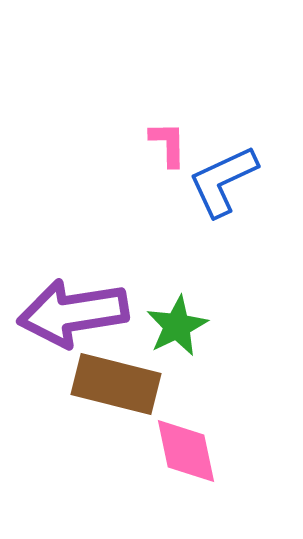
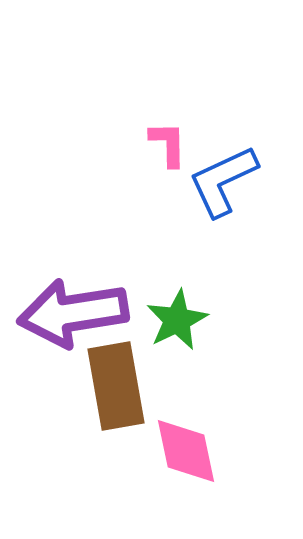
green star: moved 6 px up
brown rectangle: moved 2 px down; rotated 66 degrees clockwise
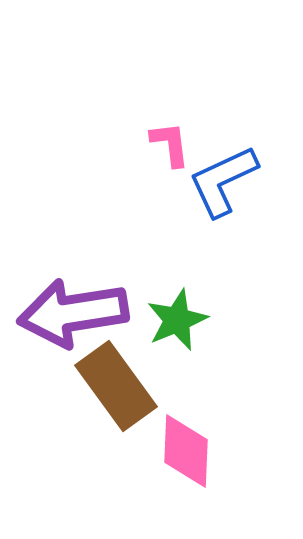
pink L-shape: moved 2 px right; rotated 6 degrees counterclockwise
green star: rotated 4 degrees clockwise
brown rectangle: rotated 26 degrees counterclockwise
pink diamond: rotated 14 degrees clockwise
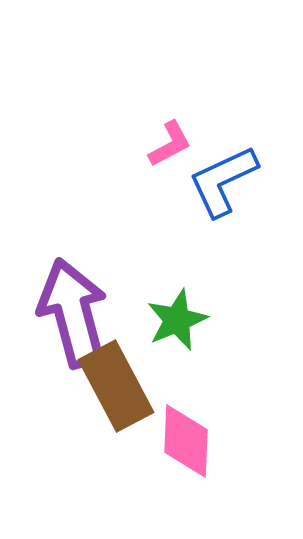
pink L-shape: rotated 69 degrees clockwise
purple arrow: rotated 84 degrees clockwise
brown rectangle: rotated 8 degrees clockwise
pink diamond: moved 10 px up
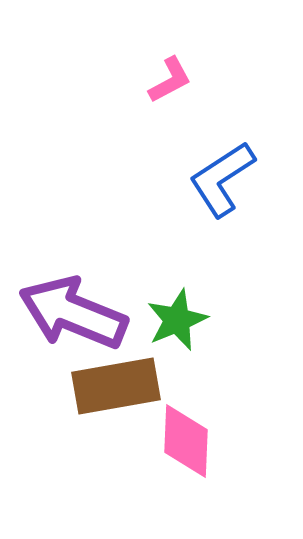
pink L-shape: moved 64 px up
blue L-shape: moved 1 px left, 2 px up; rotated 8 degrees counterclockwise
purple arrow: rotated 53 degrees counterclockwise
brown rectangle: rotated 72 degrees counterclockwise
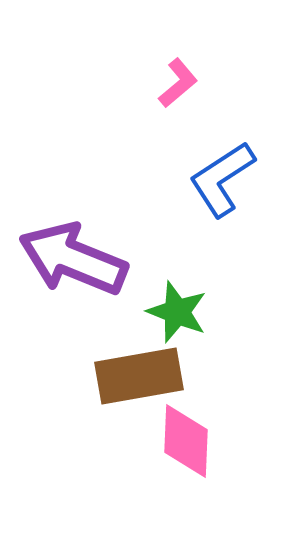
pink L-shape: moved 8 px right, 3 px down; rotated 12 degrees counterclockwise
purple arrow: moved 54 px up
green star: moved 8 px up; rotated 28 degrees counterclockwise
brown rectangle: moved 23 px right, 10 px up
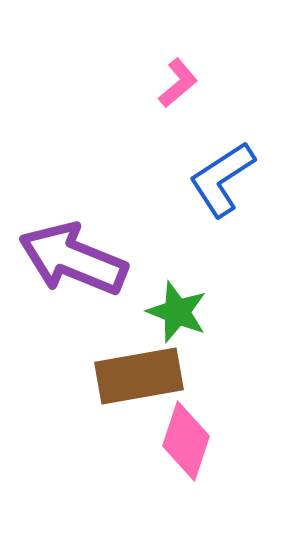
pink diamond: rotated 16 degrees clockwise
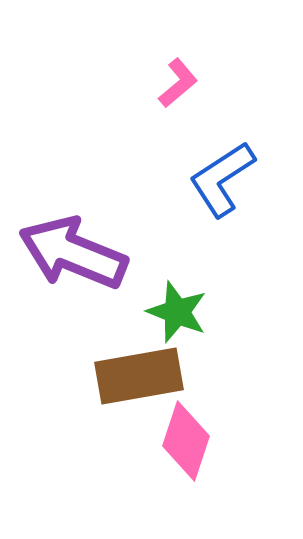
purple arrow: moved 6 px up
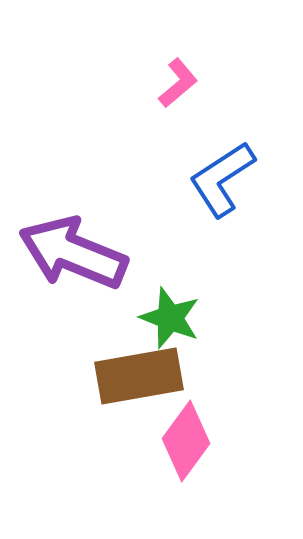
green star: moved 7 px left, 6 px down
pink diamond: rotated 18 degrees clockwise
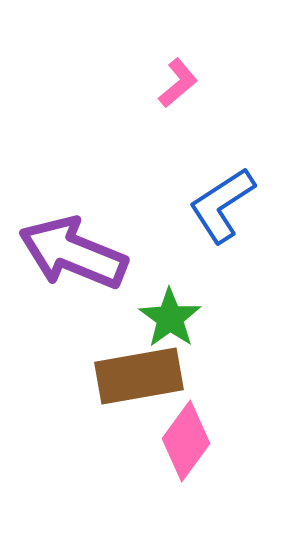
blue L-shape: moved 26 px down
green star: rotated 14 degrees clockwise
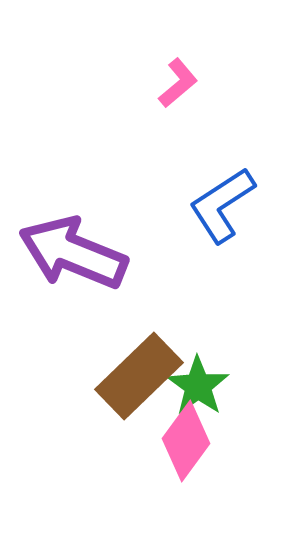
green star: moved 28 px right, 68 px down
brown rectangle: rotated 34 degrees counterclockwise
